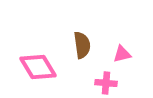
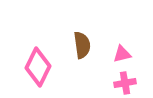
pink diamond: rotated 57 degrees clockwise
pink cross: moved 19 px right; rotated 15 degrees counterclockwise
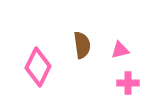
pink triangle: moved 2 px left, 4 px up
pink cross: moved 3 px right; rotated 10 degrees clockwise
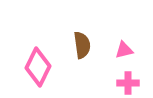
pink triangle: moved 4 px right
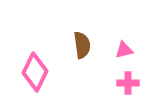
pink diamond: moved 3 px left, 5 px down
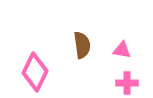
pink triangle: moved 2 px left; rotated 24 degrees clockwise
pink cross: moved 1 px left
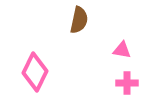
brown semicircle: moved 3 px left, 25 px up; rotated 20 degrees clockwise
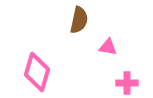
pink triangle: moved 14 px left, 3 px up
pink diamond: moved 2 px right; rotated 9 degrees counterclockwise
